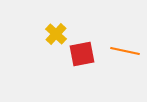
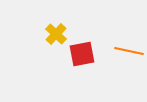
orange line: moved 4 px right
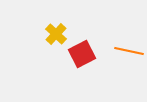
red square: rotated 16 degrees counterclockwise
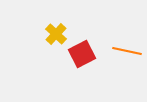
orange line: moved 2 px left
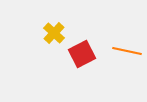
yellow cross: moved 2 px left, 1 px up
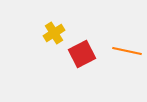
yellow cross: rotated 15 degrees clockwise
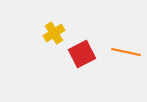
orange line: moved 1 px left, 1 px down
